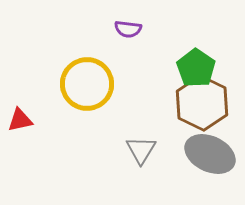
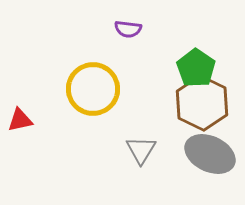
yellow circle: moved 6 px right, 5 px down
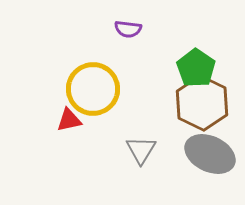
red triangle: moved 49 px right
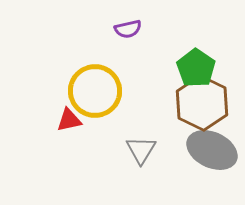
purple semicircle: rotated 20 degrees counterclockwise
yellow circle: moved 2 px right, 2 px down
gray ellipse: moved 2 px right, 4 px up
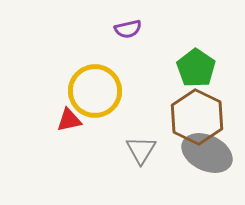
brown hexagon: moved 5 px left, 14 px down
gray ellipse: moved 5 px left, 3 px down
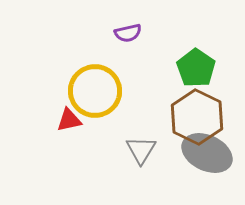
purple semicircle: moved 4 px down
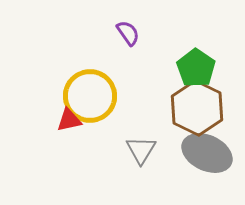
purple semicircle: rotated 112 degrees counterclockwise
yellow circle: moved 5 px left, 5 px down
brown hexagon: moved 9 px up
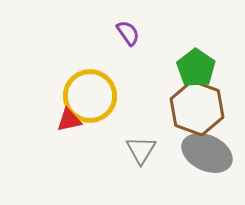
brown hexagon: rotated 6 degrees counterclockwise
